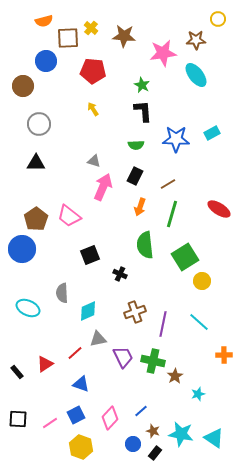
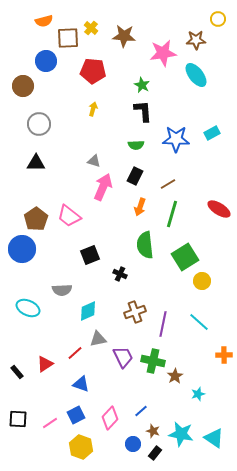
yellow arrow at (93, 109): rotated 48 degrees clockwise
gray semicircle at (62, 293): moved 3 px up; rotated 90 degrees counterclockwise
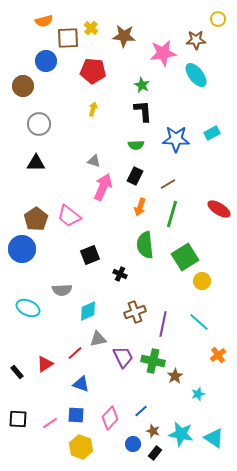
orange cross at (224, 355): moved 6 px left; rotated 35 degrees counterclockwise
blue square at (76, 415): rotated 30 degrees clockwise
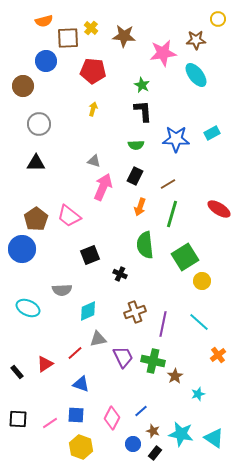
pink diamond at (110, 418): moved 2 px right; rotated 15 degrees counterclockwise
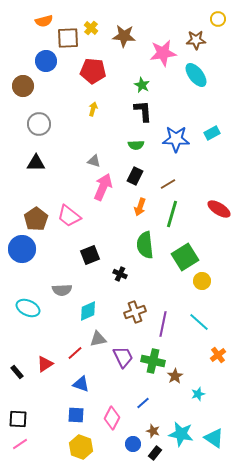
blue line at (141, 411): moved 2 px right, 8 px up
pink line at (50, 423): moved 30 px left, 21 px down
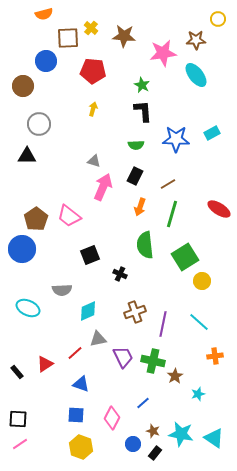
orange semicircle at (44, 21): moved 7 px up
black triangle at (36, 163): moved 9 px left, 7 px up
orange cross at (218, 355): moved 3 px left, 1 px down; rotated 28 degrees clockwise
